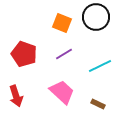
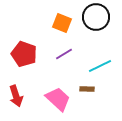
pink trapezoid: moved 4 px left, 7 px down
brown rectangle: moved 11 px left, 15 px up; rotated 24 degrees counterclockwise
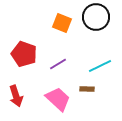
purple line: moved 6 px left, 10 px down
